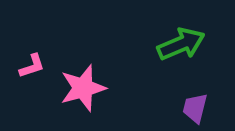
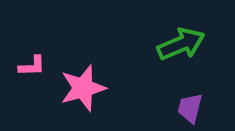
pink L-shape: rotated 16 degrees clockwise
purple trapezoid: moved 5 px left
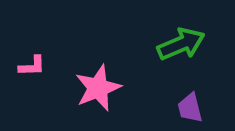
pink star: moved 15 px right; rotated 6 degrees counterclockwise
purple trapezoid: rotated 28 degrees counterclockwise
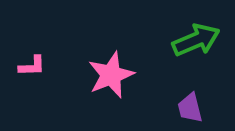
green arrow: moved 15 px right, 4 px up
pink star: moved 13 px right, 13 px up
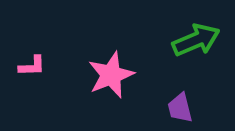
purple trapezoid: moved 10 px left
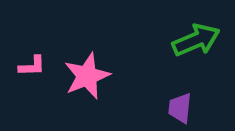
pink star: moved 24 px left, 1 px down
purple trapezoid: rotated 20 degrees clockwise
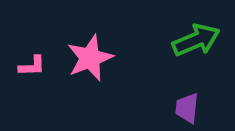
pink star: moved 3 px right, 18 px up
purple trapezoid: moved 7 px right
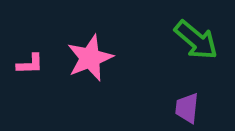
green arrow: rotated 63 degrees clockwise
pink L-shape: moved 2 px left, 2 px up
